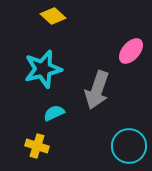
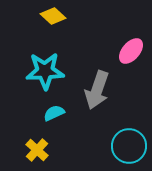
cyan star: moved 2 px right, 2 px down; rotated 12 degrees clockwise
yellow cross: moved 4 px down; rotated 25 degrees clockwise
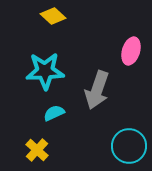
pink ellipse: rotated 24 degrees counterclockwise
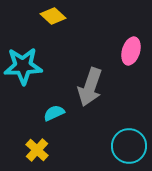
cyan star: moved 22 px left, 5 px up
gray arrow: moved 7 px left, 3 px up
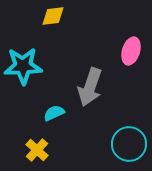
yellow diamond: rotated 50 degrees counterclockwise
cyan circle: moved 2 px up
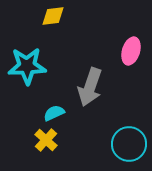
cyan star: moved 4 px right
yellow cross: moved 9 px right, 10 px up
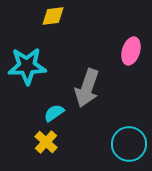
gray arrow: moved 3 px left, 1 px down
cyan semicircle: rotated 10 degrees counterclockwise
yellow cross: moved 2 px down
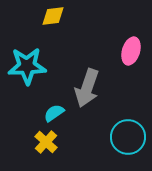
cyan circle: moved 1 px left, 7 px up
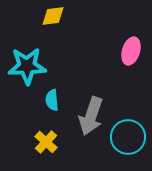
gray arrow: moved 4 px right, 28 px down
cyan semicircle: moved 2 px left, 13 px up; rotated 60 degrees counterclockwise
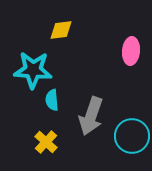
yellow diamond: moved 8 px right, 14 px down
pink ellipse: rotated 12 degrees counterclockwise
cyan star: moved 6 px right, 4 px down; rotated 6 degrees clockwise
cyan circle: moved 4 px right, 1 px up
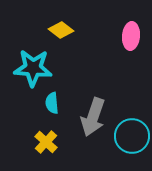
yellow diamond: rotated 45 degrees clockwise
pink ellipse: moved 15 px up
cyan star: moved 2 px up
cyan semicircle: moved 3 px down
gray arrow: moved 2 px right, 1 px down
